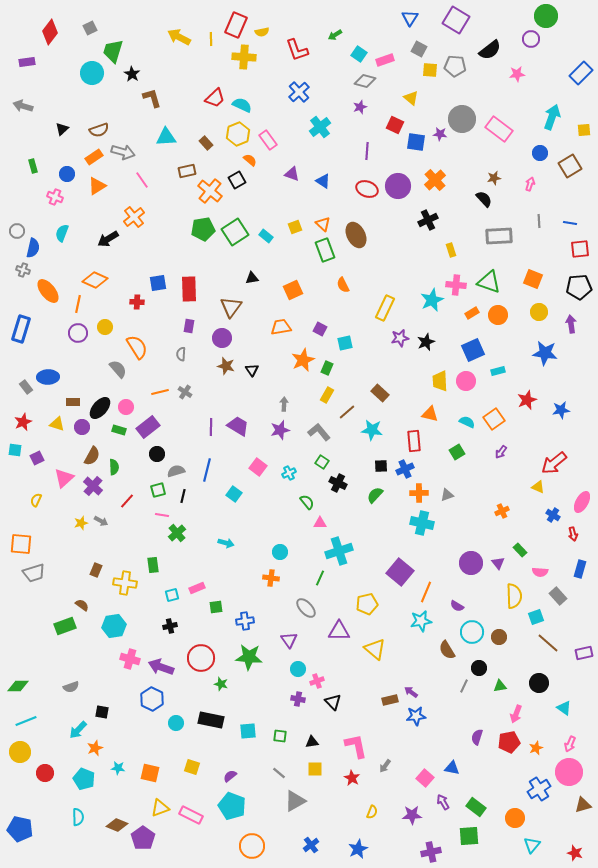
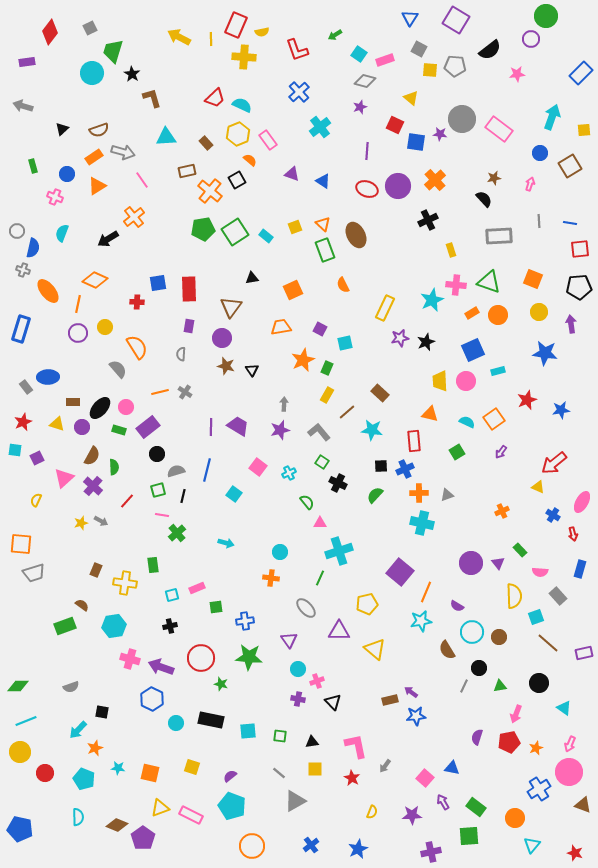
brown triangle at (583, 805): rotated 36 degrees clockwise
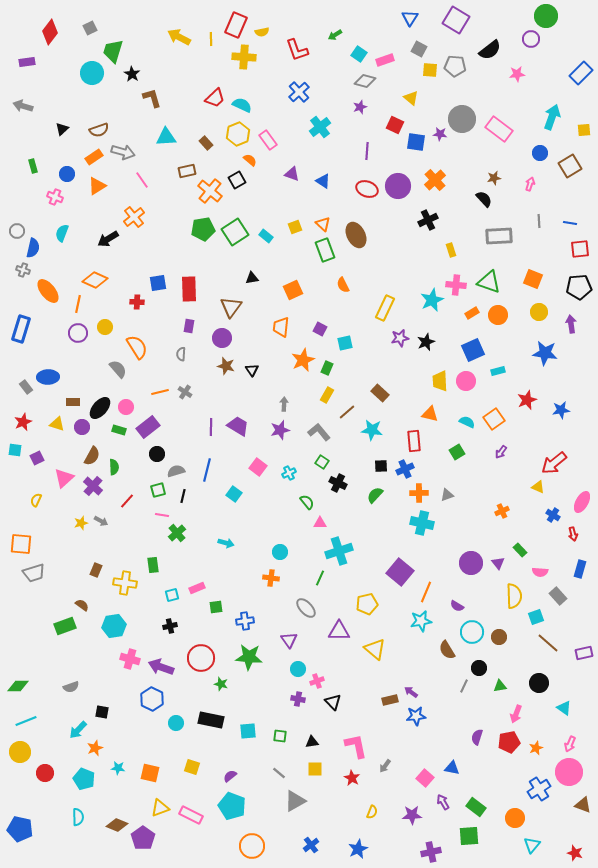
orange trapezoid at (281, 327): rotated 75 degrees counterclockwise
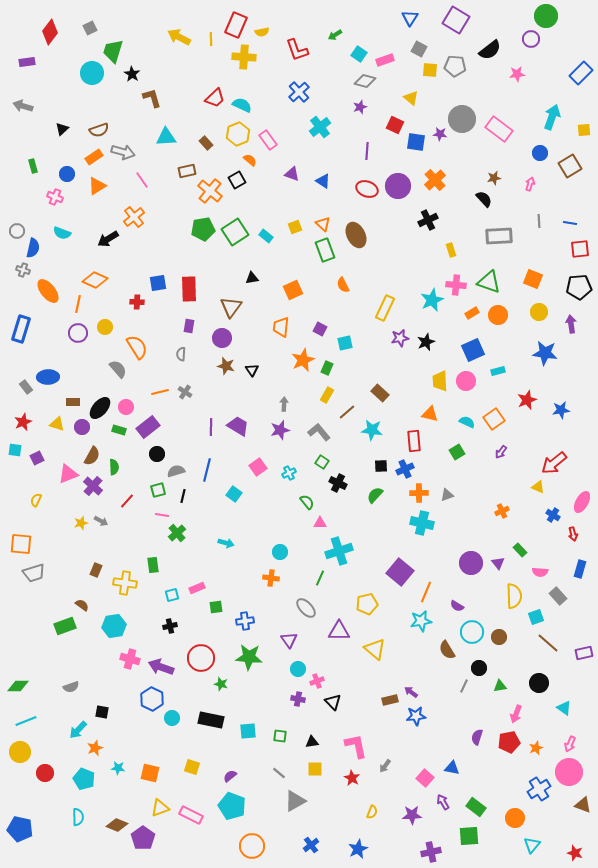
cyan semicircle at (62, 233): rotated 90 degrees counterclockwise
pink square at (258, 467): rotated 18 degrees clockwise
pink triangle at (64, 478): moved 4 px right, 4 px up; rotated 20 degrees clockwise
cyan circle at (176, 723): moved 4 px left, 5 px up
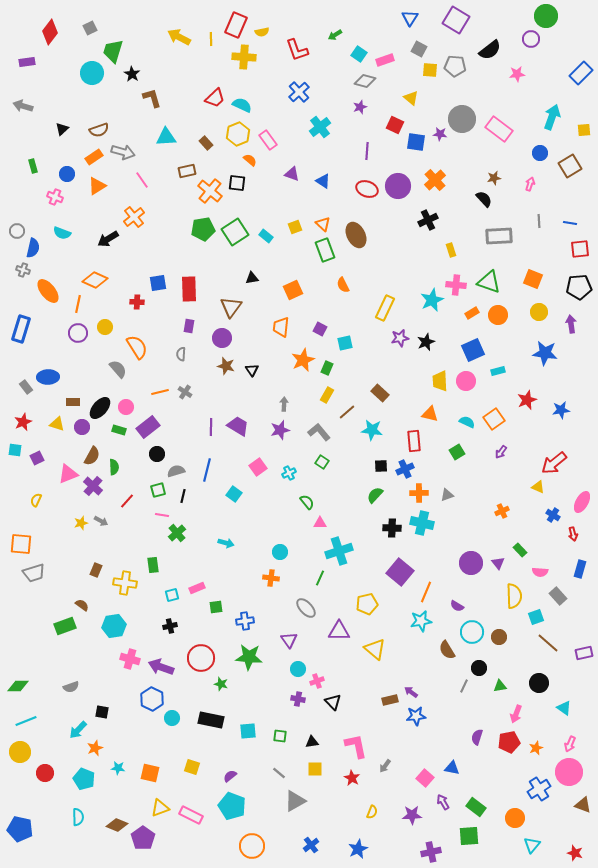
black square at (237, 180): moved 3 px down; rotated 36 degrees clockwise
black cross at (338, 483): moved 54 px right, 45 px down; rotated 24 degrees counterclockwise
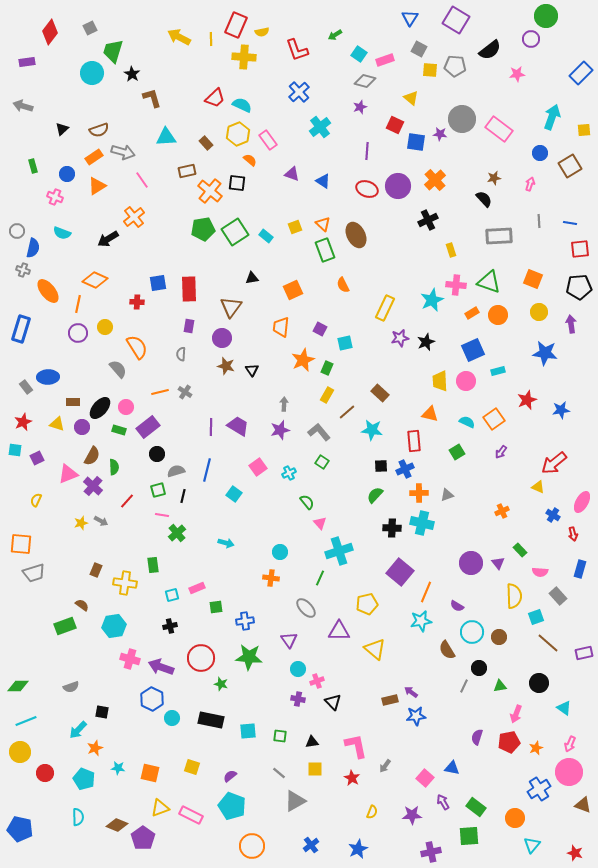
pink triangle at (320, 523): rotated 48 degrees clockwise
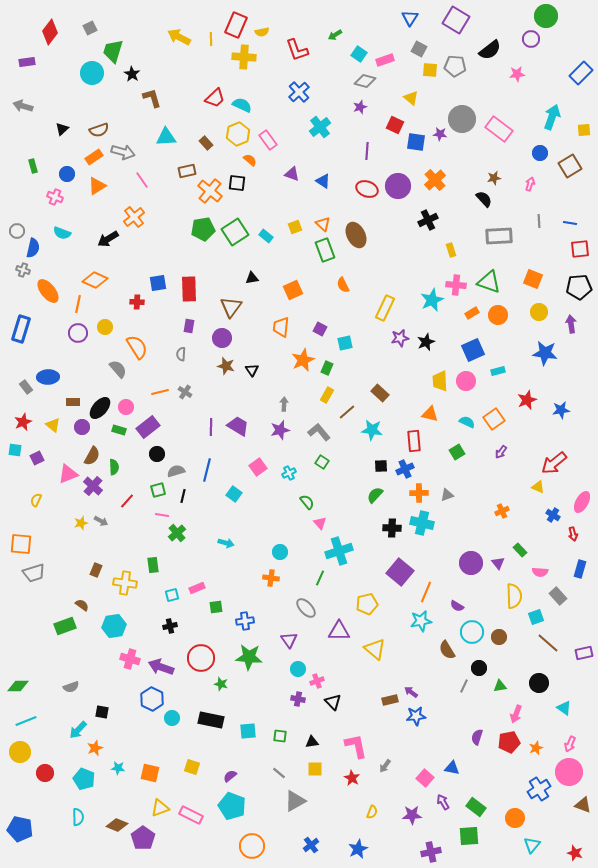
yellow triangle at (57, 424): moved 4 px left, 1 px down; rotated 21 degrees clockwise
